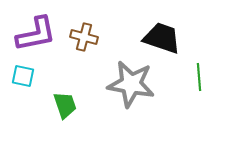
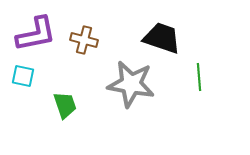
brown cross: moved 3 px down
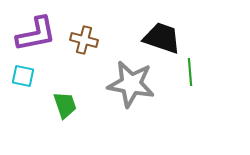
green line: moved 9 px left, 5 px up
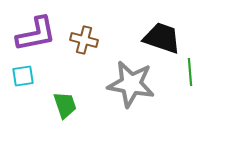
cyan square: rotated 20 degrees counterclockwise
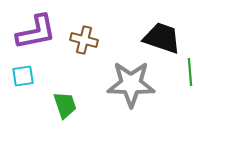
purple L-shape: moved 2 px up
gray star: rotated 9 degrees counterclockwise
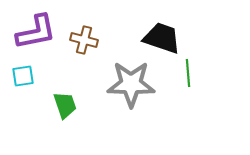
green line: moved 2 px left, 1 px down
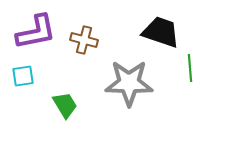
black trapezoid: moved 1 px left, 6 px up
green line: moved 2 px right, 5 px up
gray star: moved 2 px left, 1 px up
green trapezoid: rotated 12 degrees counterclockwise
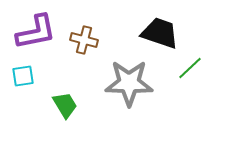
black trapezoid: moved 1 px left, 1 px down
green line: rotated 52 degrees clockwise
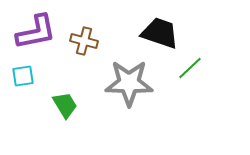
brown cross: moved 1 px down
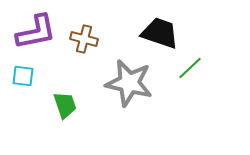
brown cross: moved 2 px up
cyan square: rotated 15 degrees clockwise
gray star: rotated 12 degrees clockwise
green trapezoid: rotated 12 degrees clockwise
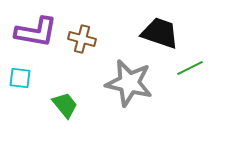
purple L-shape: rotated 21 degrees clockwise
brown cross: moved 2 px left
green line: rotated 16 degrees clockwise
cyan square: moved 3 px left, 2 px down
green trapezoid: rotated 20 degrees counterclockwise
